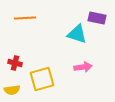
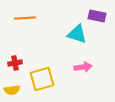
purple rectangle: moved 2 px up
red cross: rotated 24 degrees counterclockwise
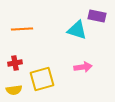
orange line: moved 3 px left, 11 px down
cyan triangle: moved 4 px up
yellow semicircle: moved 2 px right
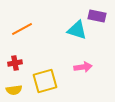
orange line: rotated 25 degrees counterclockwise
yellow square: moved 3 px right, 2 px down
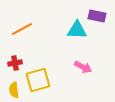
cyan triangle: rotated 15 degrees counterclockwise
pink arrow: rotated 36 degrees clockwise
yellow square: moved 7 px left, 1 px up
yellow semicircle: rotated 91 degrees clockwise
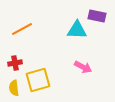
yellow semicircle: moved 2 px up
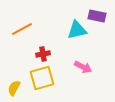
cyan triangle: rotated 15 degrees counterclockwise
red cross: moved 28 px right, 9 px up
yellow square: moved 4 px right, 2 px up
yellow semicircle: rotated 35 degrees clockwise
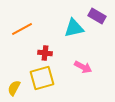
purple rectangle: rotated 18 degrees clockwise
cyan triangle: moved 3 px left, 2 px up
red cross: moved 2 px right, 1 px up; rotated 16 degrees clockwise
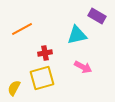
cyan triangle: moved 3 px right, 7 px down
red cross: rotated 16 degrees counterclockwise
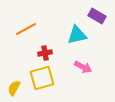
orange line: moved 4 px right
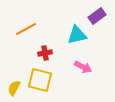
purple rectangle: rotated 66 degrees counterclockwise
yellow square: moved 2 px left, 2 px down; rotated 30 degrees clockwise
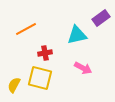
purple rectangle: moved 4 px right, 2 px down
pink arrow: moved 1 px down
yellow square: moved 2 px up
yellow semicircle: moved 3 px up
